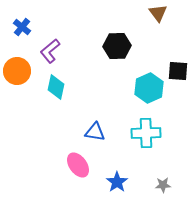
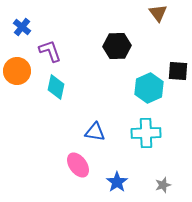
purple L-shape: rotated 110 degrees clockwise
gray star: rotated 14 degrees counterclockwise
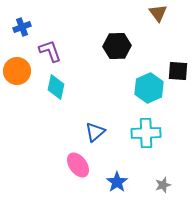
blue cross: rotated 30 degrees clockwise
blue triangle: rotated 50 degrees counterclockwise
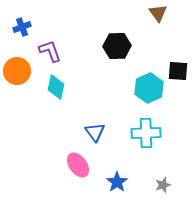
blue triangle: rotated 25 degrees counterclockwise
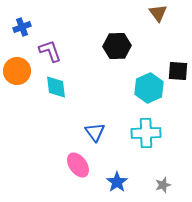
cyan diamond: rotated 20 degrees counterclockwise
